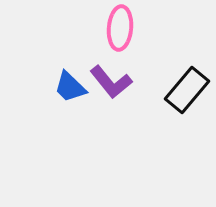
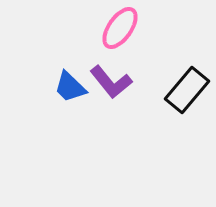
pink ellipse: rotated 30 degrees clockwise
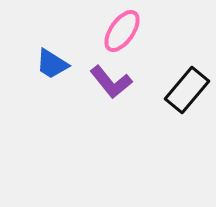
pink ellipse: moved 2 px right, 3 px down
blue trapezoid: moved 18 px left, 23 px up; rotated 12 degrees counterclockwise
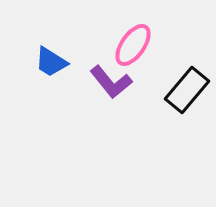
pink ellipse: moved 11 px right, 14 px down
blue trapezoid: moved 1 px left, 2 px up
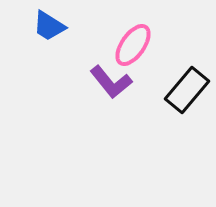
blue trapezoid: moved 2 px left, 36 px up
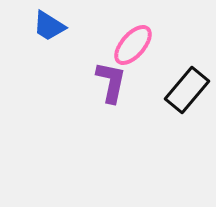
pink ellipse: rotated 6 degrees clockwise
purple L-shape: rotated 129 degrees counterclockwise
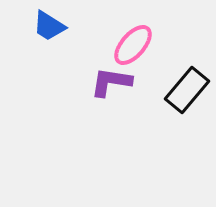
purple L-shape: rotated 93 degrees counterclockwise
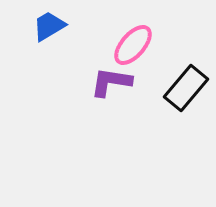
blue trapezoid: rotated 117 degrees clockwise
black rectangle: moved 1 px left, 2 px up
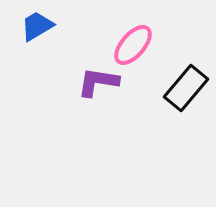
blue trapezoid: moved 12 px left
purple L-shape: moved 13 px left
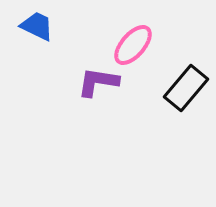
blue trapezoid: rotated 57 degrees clockwise
